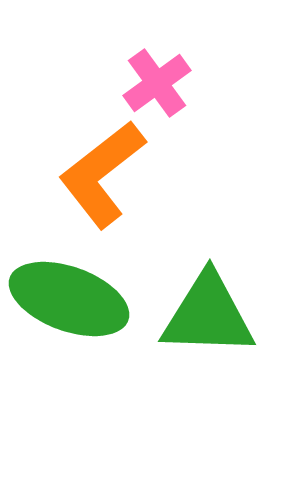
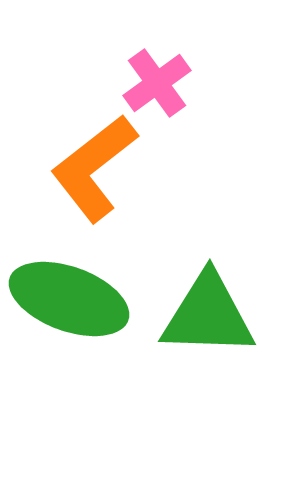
orange L-shape: moved 8 px left, 6 px up
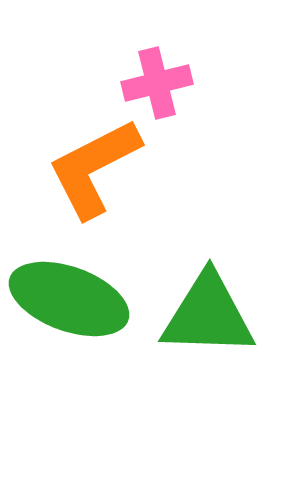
pink cross: rotated 22 degrees clockwise
orange L-shape: rotated 11 degrees clockwise
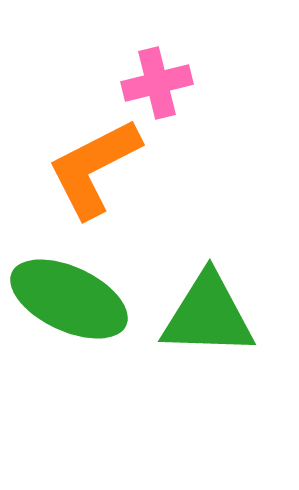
green ellipse: rotated 5 degrees clockwise
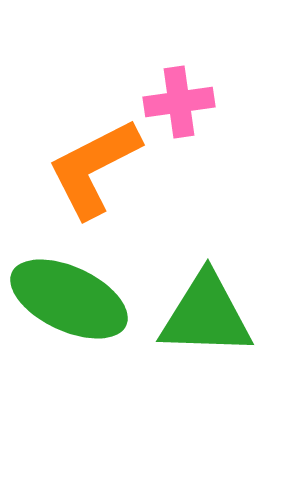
pink cross: moved 22 px right, 19 px down; rotated 6 degrees clockwise
green triangle: moved 2 px left
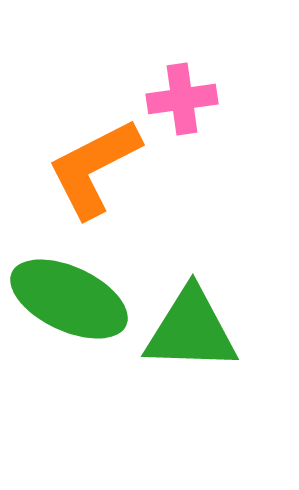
pink cross: moved 3 px right, 3 px up
green triangle: moved 15 px left, 15 px down
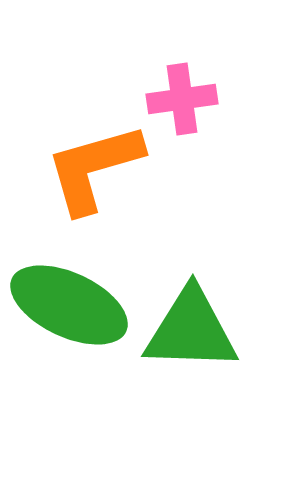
orange L-shape: rotated 11 degrees clockwise
green ellipse: moved 6 px down
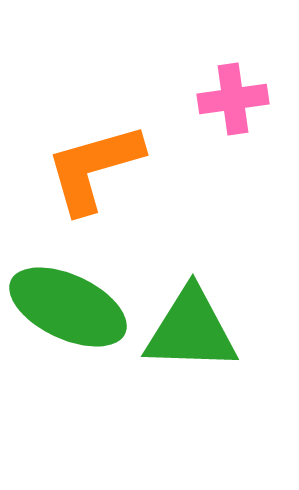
pink cross: moved 51 px right
green ellipse: moved 1 px left, 2 px down
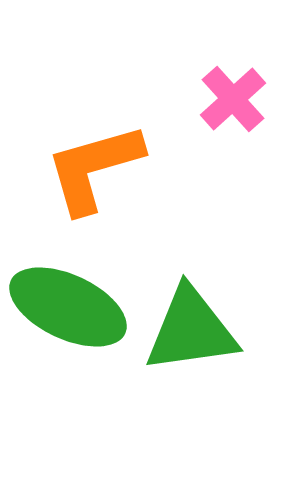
pink cross: rotated 34 degrees counterclockwise
green triangle: rotated 10 degrees counterclockwise
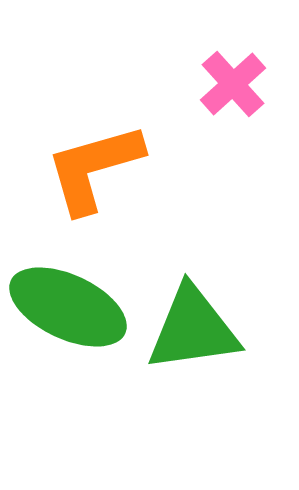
pink cross: moved 15 px up
green triangle: moved 2 px right, 1 px up
